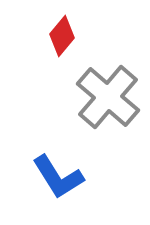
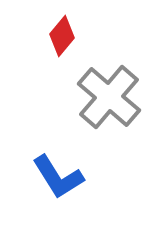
gray cross: moved 1 px right
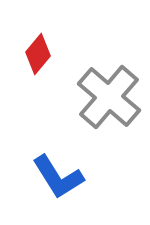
red diamond: moved 24 px left, 18 px down
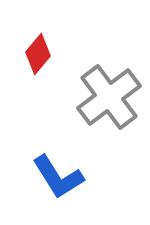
gray cross: rotated 12 degrees clockwise
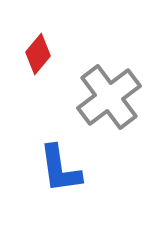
blue L-shape: moved 2 px right, 8 px up; rotated 24 degrees clockwise
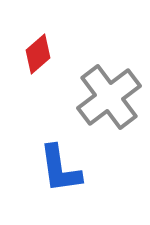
red diamond: rotated 9 degrees clockwise
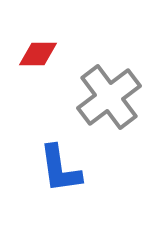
red diamond: rotated 42 degrees clockwise
